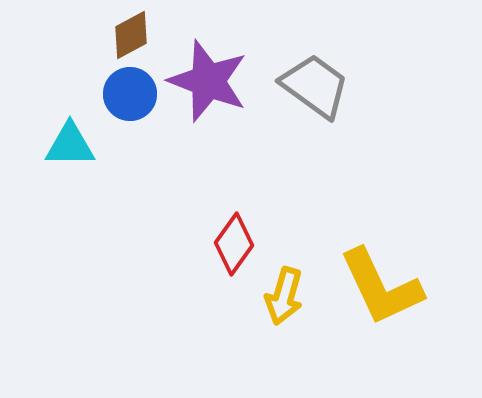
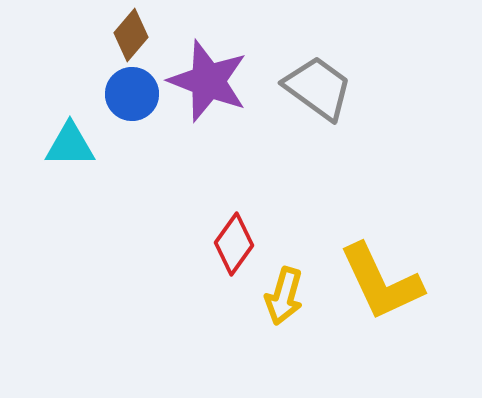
brown diamond: rotated 21 degrees counterclockwise
gray trapezoid: moved 3 px right, 2 px down
blue circle: moved 2 px right
yellow L-shape: moved 5 px up
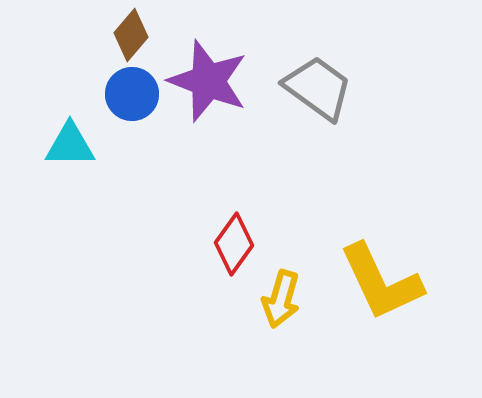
yellow arrow: moved 3 px left, 3 px down
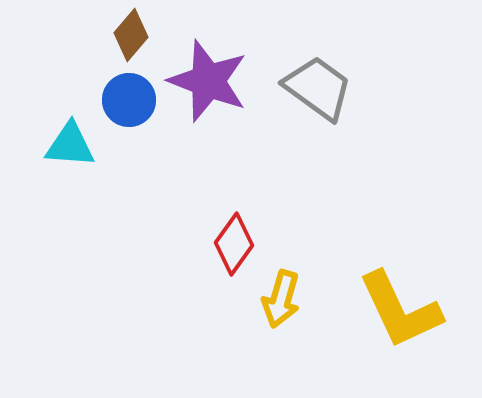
blue circle: moved 3 px left, 6 px down
cyan triangle: rotated 4 degrees clockwise
yellow L-shape: moved 19 px right, 28 px down
